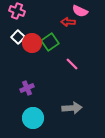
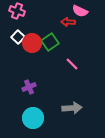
purple cross: moved 2 px right, 1 px up
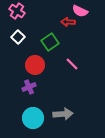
pink cross: rotated 14 degrees clockwise
red circle: moved 3 px right, 22 px down
gray arrow: moved 9 px left, 6 px down
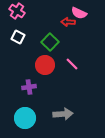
pink semicircle: moved 1 px left, 2 px down
white square: rotated 16 degrees counterclockwise
green square: rotated 12 degrees counterclockwise
red circle: moved 10 px right
purple cross: rotated 16 degrees clockwise
cyan circle: moved 8 px left
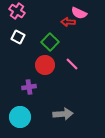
cyan circle: moved 5 px left, 1 px up
